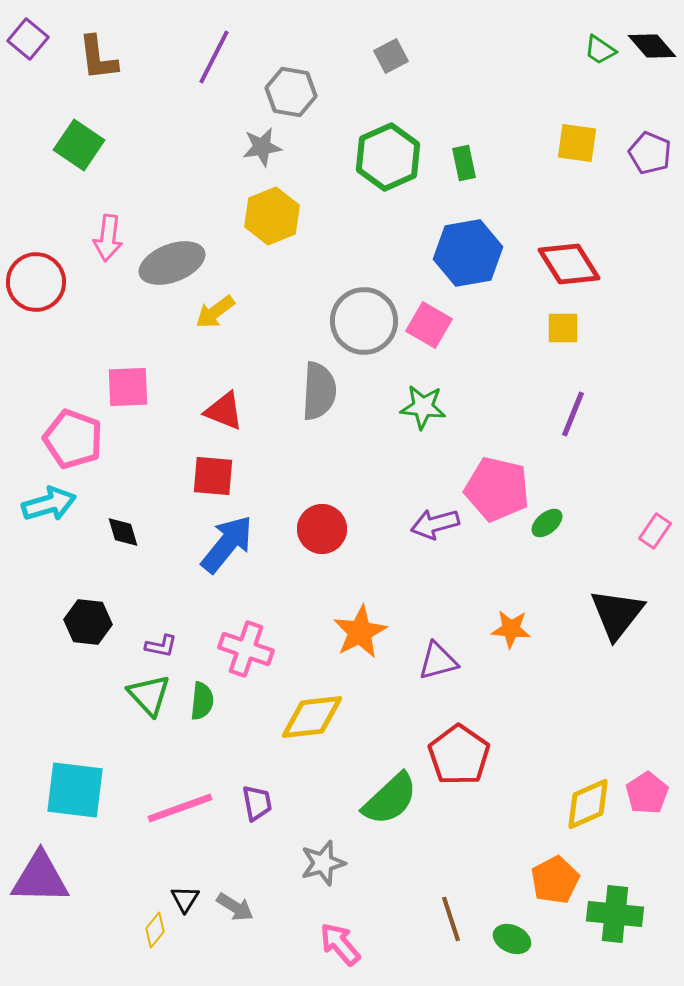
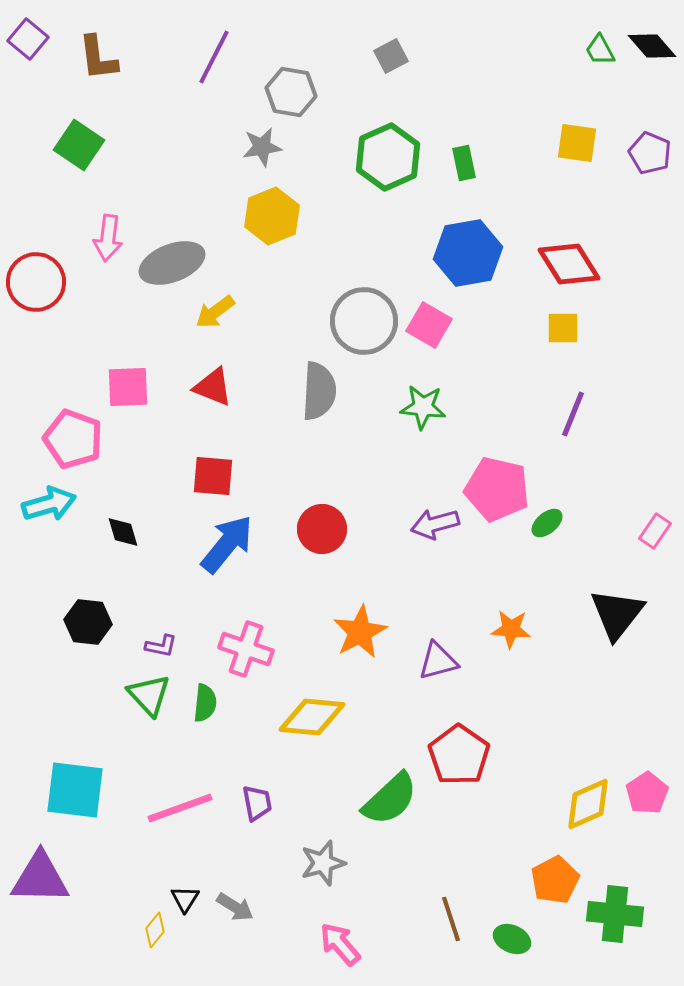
green trapezoid at (600, 50): rotated 28 degrees clockwise
red triangle at (224, 411): moved 11 px left, 24 px up
green semicircle at (202, 701): moved 3 px right, 2 px down
yellow diamond at (312, 717): rotated 12 degrees clockwise
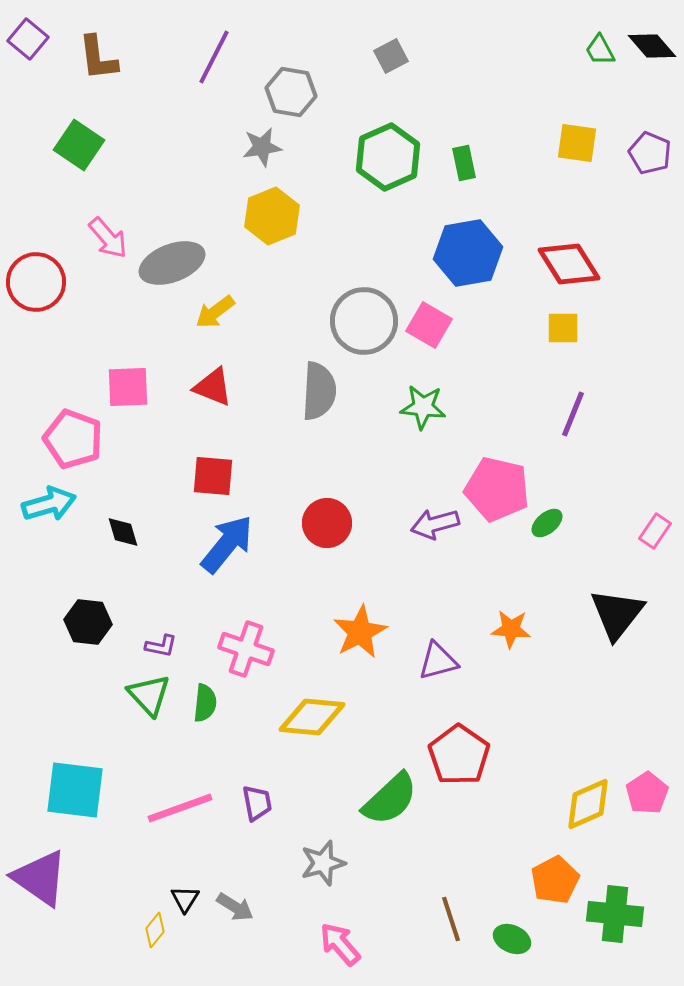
pink arrow at (108, 238): rotated 48 degrees counterclockwise
red circle at (322, 529): moved 5 px right, 6 px up
purple triangle at (40, 878): rotated 34 degrees clockwise
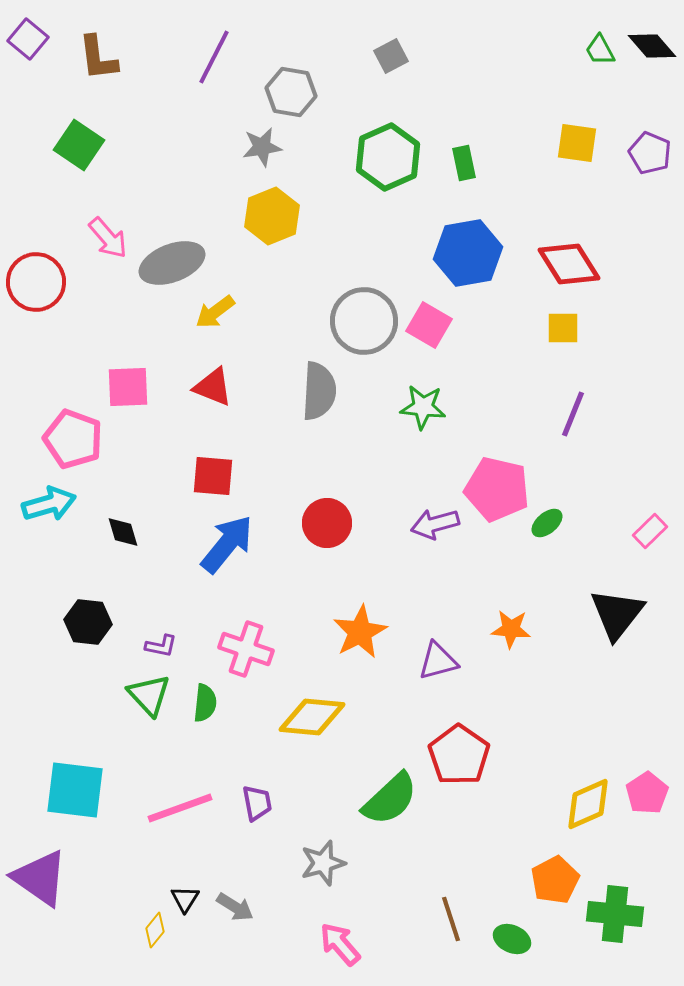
pink rectangle at (655, 531): moved 5 px left; rotated 12 degrees clockwise
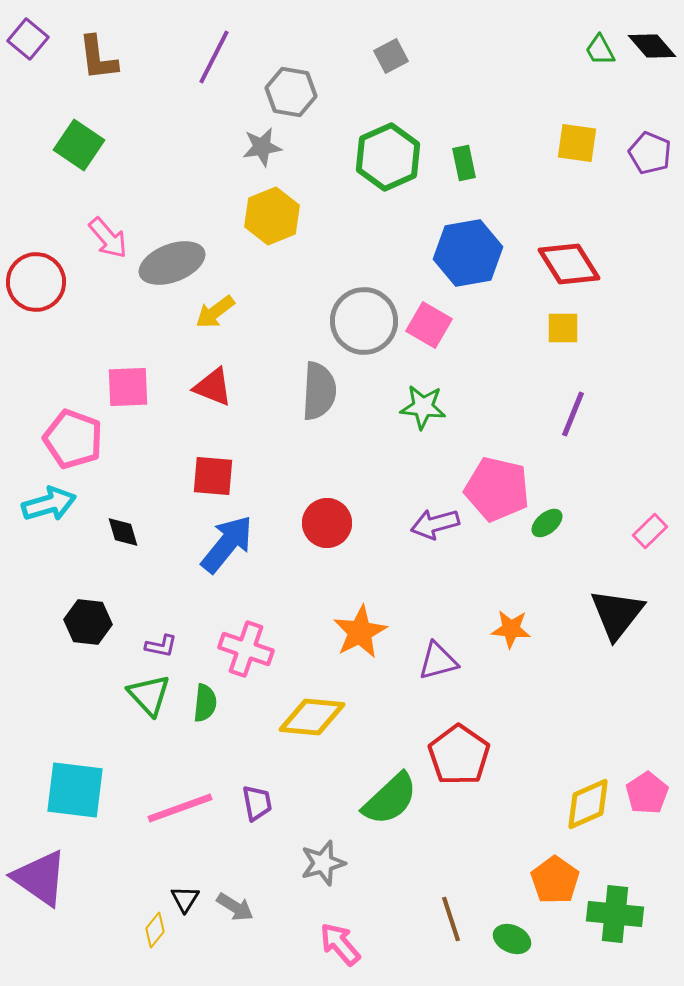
orange pentagon at (555, 880): rotated 9 degrees counterclockwise
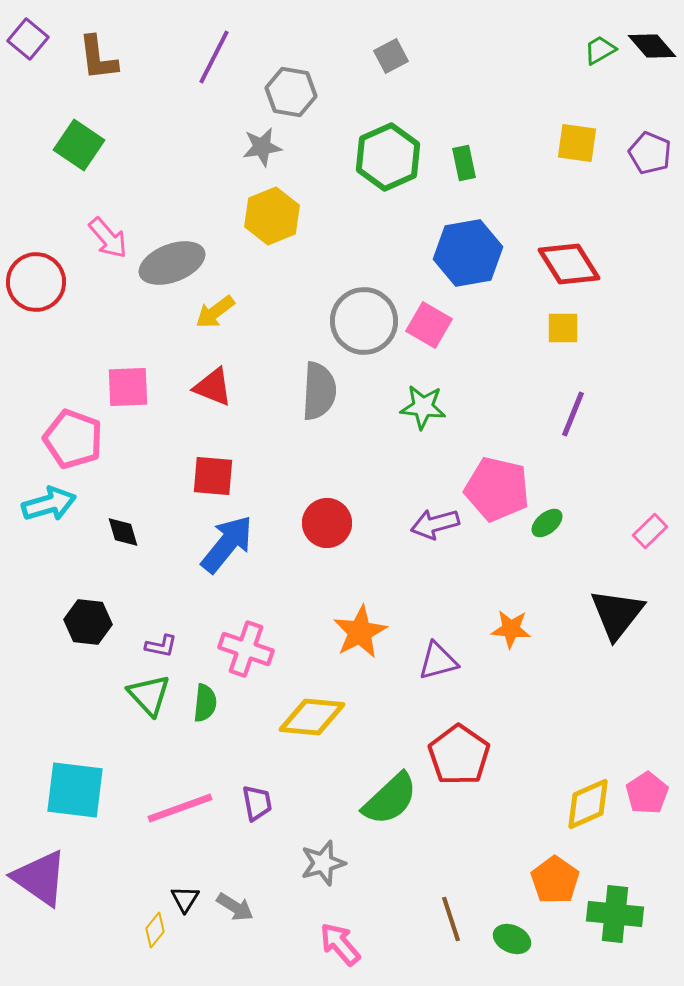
green trapezoid at (600, 50): rotated 88 degrees clockwise
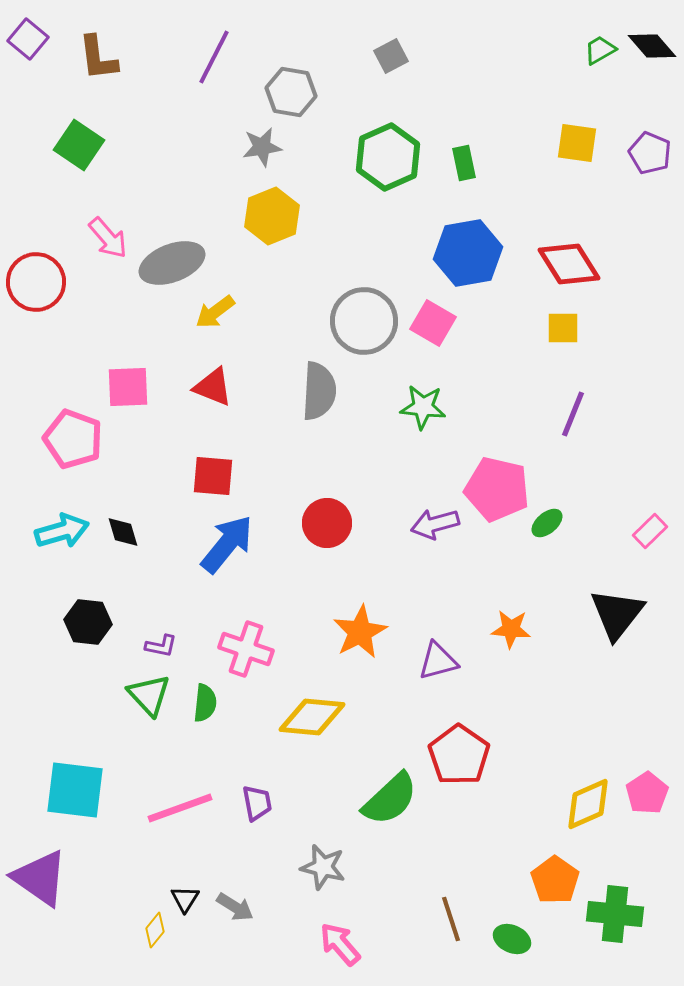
pink square at (429, 325): moved 4 px right, 2 px up
cyan arrow at (49, 504): moved 13 px right, 27 px down
gray star at (323, 863): moved 4 px down; rotated 30 degrees clockwise
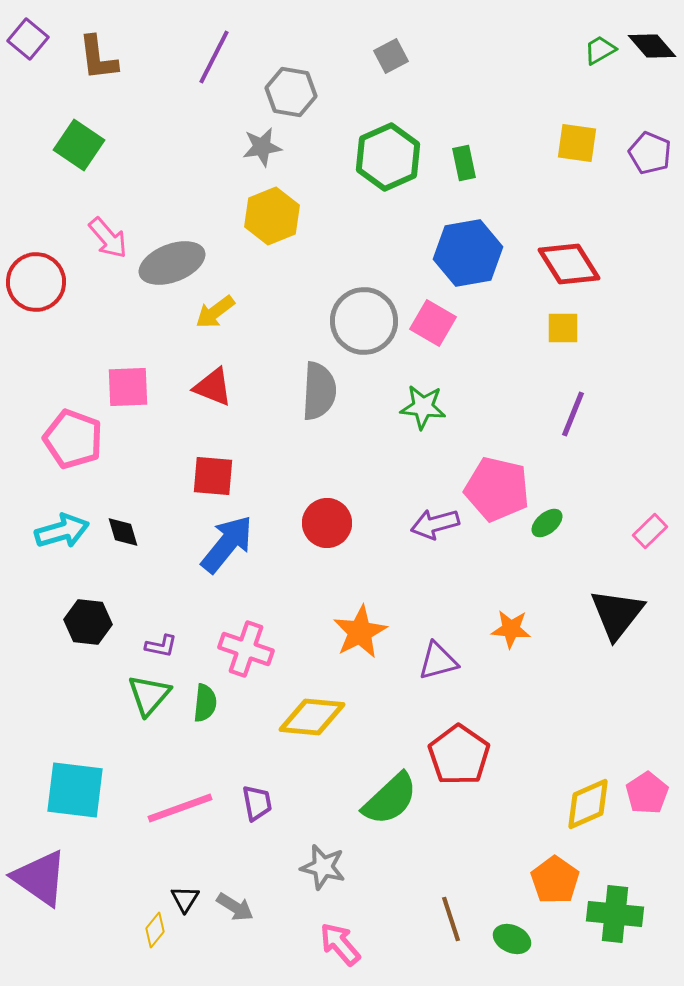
green triangle at (149, 695): rotated 24 degrees clockwise
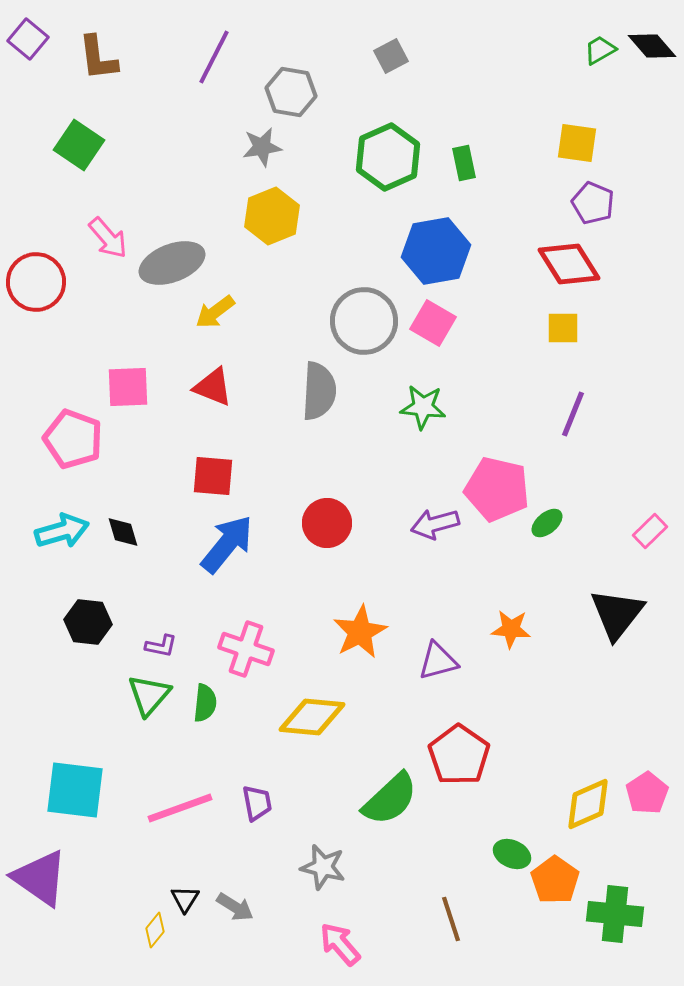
purple pentagon at (650, 153): moved 57 px left, 50 px down
blue hexagon at (468, 253): moved 32 px left, 2 px up
green ellipse at (512, 939): moved 85 px up
